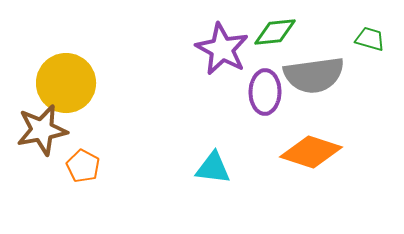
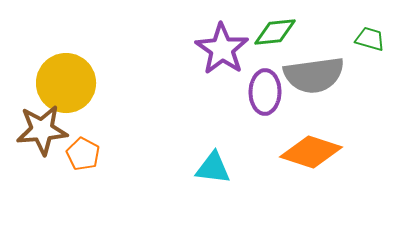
purple star: rotated 6 degrees clockwise
brown star: rotated 6 degrees clockwise
orange pentagon: moved 12 px up
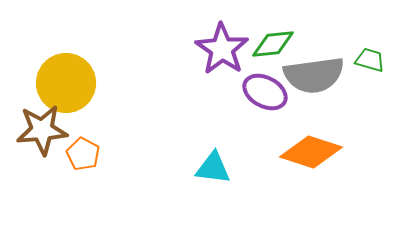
green diamond: moved 2 px left, 12 px down
green trapezoid: moved 21 px down
purple ellipse: rotated 63 degrees counterclockwise
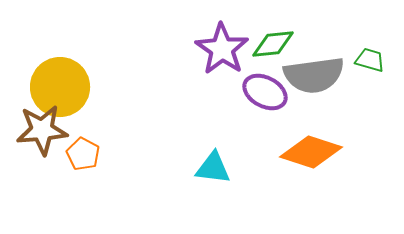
yellow circle: moved 6 px left, 4 px down
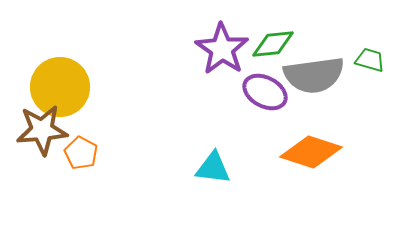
orange pentagon: moved 2 px left, 1 px up
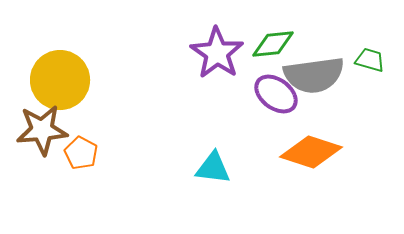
purple star: moved 5 px left, 4 px down
yellow circle: moved 7 px up
purple ellipse: moved 11 px right, 2 px down; rotated 9 degrees clockwise
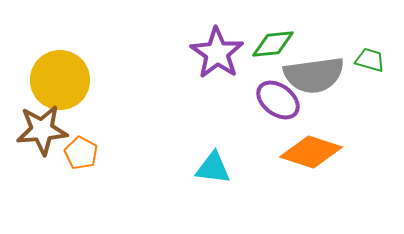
purple ellipse: moved 2 px right, 6 px down
